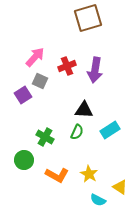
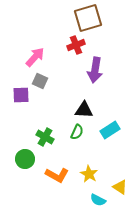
red cross: moved 9 px right, 21 px up
purple square: moved 2 px left; rotated 30 degrees clockwise
green circle: moved 1 px right, 1 px up
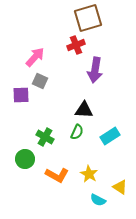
cyan rectangle: moved 6 px down
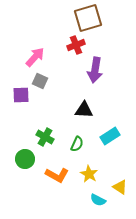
green semicircle: moved 12 px down
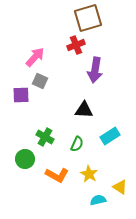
cyan semicircle: rotated 140 degrees clockwise
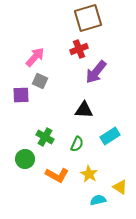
red cross: moved 3 px right, 4 px down
purple arrow: moved 1 px right, 2 px down; rotated 30 degrees clockwise
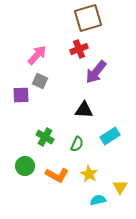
pink arrow: moved 2 px right, 2 px up
green circle: moved 7 px down
yellow triangle: rotated 28 degrees clockwise
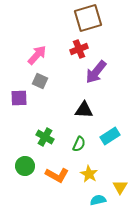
purple square: moved 2 px left, 3 px down
green semicircle: moved 2 px right
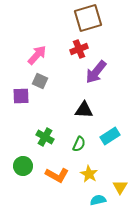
purple square: moved 2 px right, 2 px up
green circle: moved 2 px left
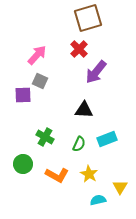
red cross: rotated 24 degrees counterclockwise
purple square: moved 2 px right, 1 px up
cyan rectangle: moved 3 px left, 3 px down; rotated 12 degrees clockwise
green circle: moved 2 px up
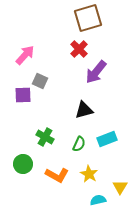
pink arrow: moved 12 px left
black triangle: rotated 18 degrees counterclockwise
